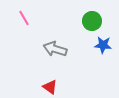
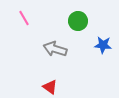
green circle: moved 14 px left
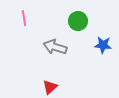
pink line: rotated 21 degrees clockwise
gray arrow: moved 2 px up
red triangle: rotated 42 degrees clockwise
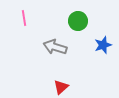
blue star: rotated 24 degrees counterclockwise
red triangle: moved 11 px right
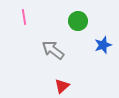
pink line: moved 1 px up
gray arrow: moved 2 px left, 3 px down; rotated 20 degrees clockwise
red triangle: moved 1 px right, 1 px up
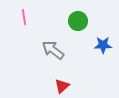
blue star: rotated 18 degrees clockwise
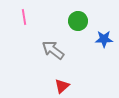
blue star: moved 1 px right, 6 px up
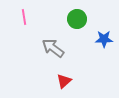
green circle: moved 1 px left, 2 px up
gray arrow: moved 2 px up
red triangle: moved 2 px right, 5 px up
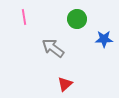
red triangle: moved 1 px right, 3 px down
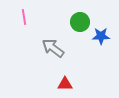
green circle: moved 3 px right, 3 px down
blue star: moved 3 px left, 3 px up
red triangle: rotated 42 degrees clockwise
